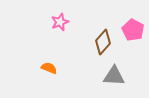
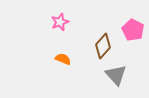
brown diamond: moved 4 px down
orange semicircle: moved 14 px right, 9 px up
gray triangle: moved 2 px right, 1 px up; rotated 45 degrees clockwise
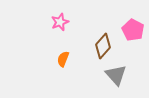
orange semicircle: rotated 91 degrees counterclockwise
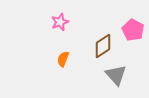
brown diamond: rotated 15 degrees clockwise
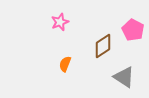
orange semicircle: moved 2 px right, 5 px down
gray triangle: moved 8 px right, 2 px down; rotated 15 degrees counterclockwise
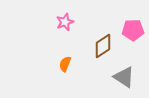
pink star: moved 5 px right
pink pentagon: rotated 30 degrees counterclockwise
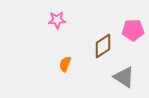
pink star: moved 8 px left, 2 px up; rotated 18 degrees clockwise
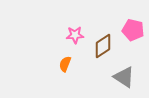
pink star: moved 18 px right, 15 px down
pink pentagon: rotated 15 degrees clockwise
